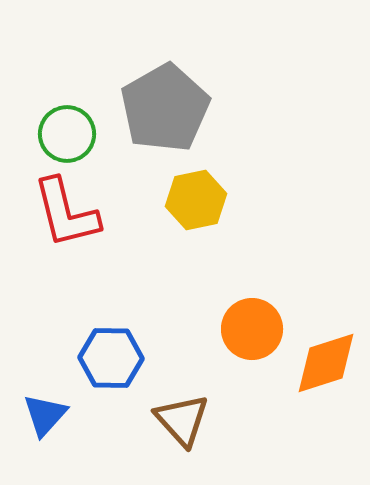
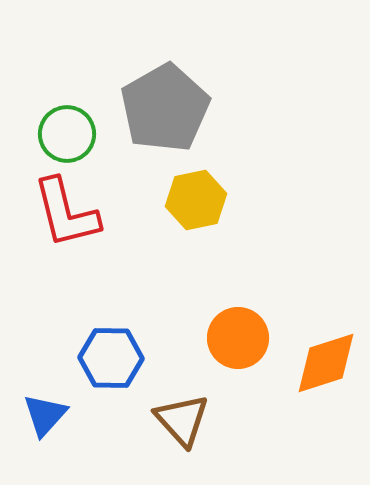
orange circle: moved 14 px left, 9 px down
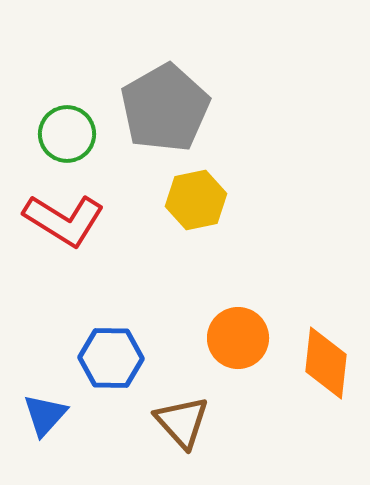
red L-shape: moved 2 px left, 7 px down; rotated 44 degrees counterclockwise
orange diamond: rotated 66 degrees counterclockwise
brown triangle: moved 2 px down
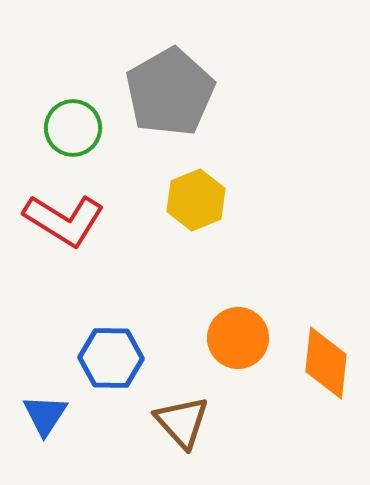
gray pentagon: moved 5 px right, 16 px up
green circle: moved 6 px right, 6 px up
yellow hexagon: rotated 10 degrees counterclockwise
blue triangle: rotated 9 degrees counterclockwise
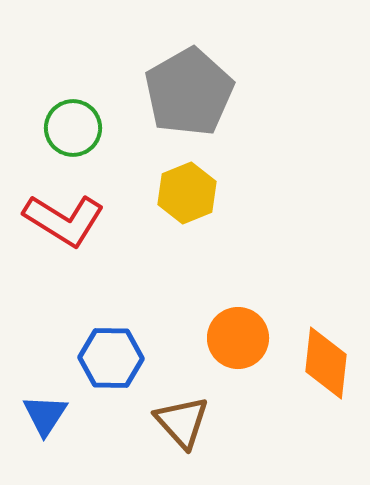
gray pentagon: moved 19 px right
yellow hexagon: moved 9 px left, 7 px up
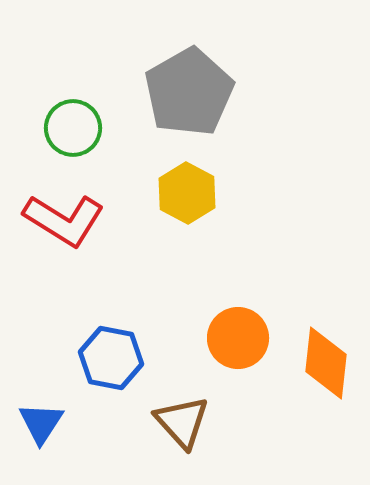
yellow hexagon: rotated 10 degrees counterclockwise
blue hexagon: rotated 10 degrees clockwise
blue triangle: moved 4 px left, 8 px down
